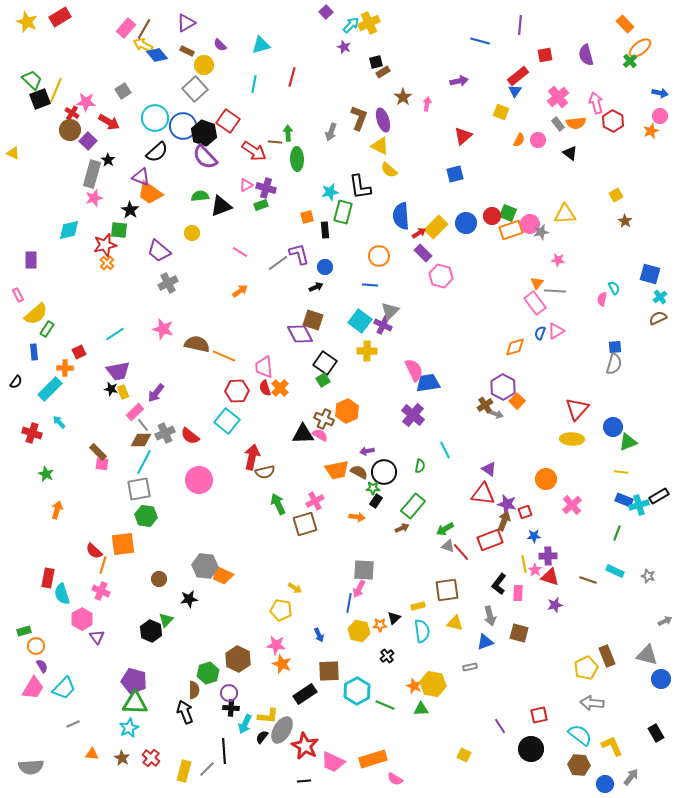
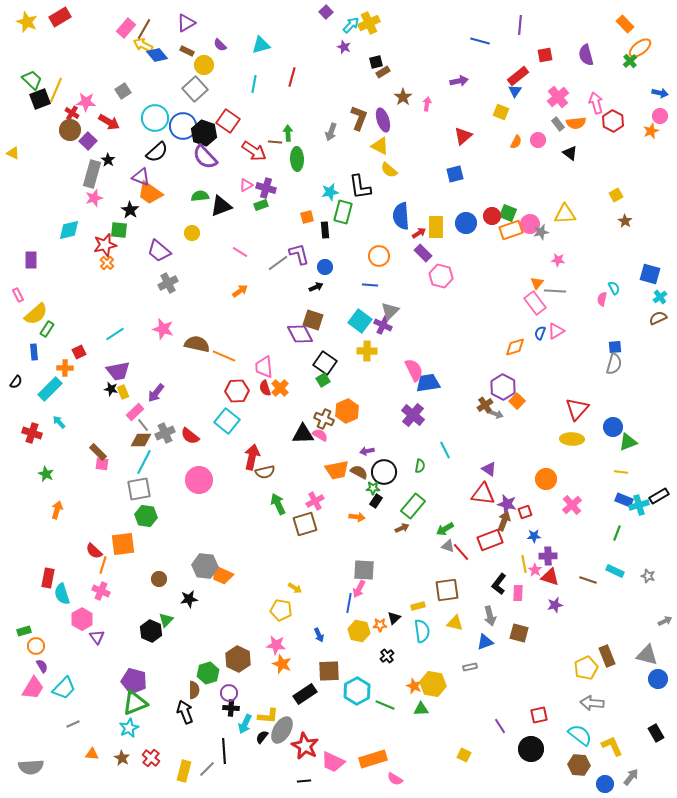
orange semicircle at (519, 140): moved 3 px left, 2 px down
yellow rectangle at (436, 227): rotated 45 degrees counterclockwise
blue circle at (661, 679): moved 3 px left
green triangle at (135, 703): rotated 24 degrees counterclockwise
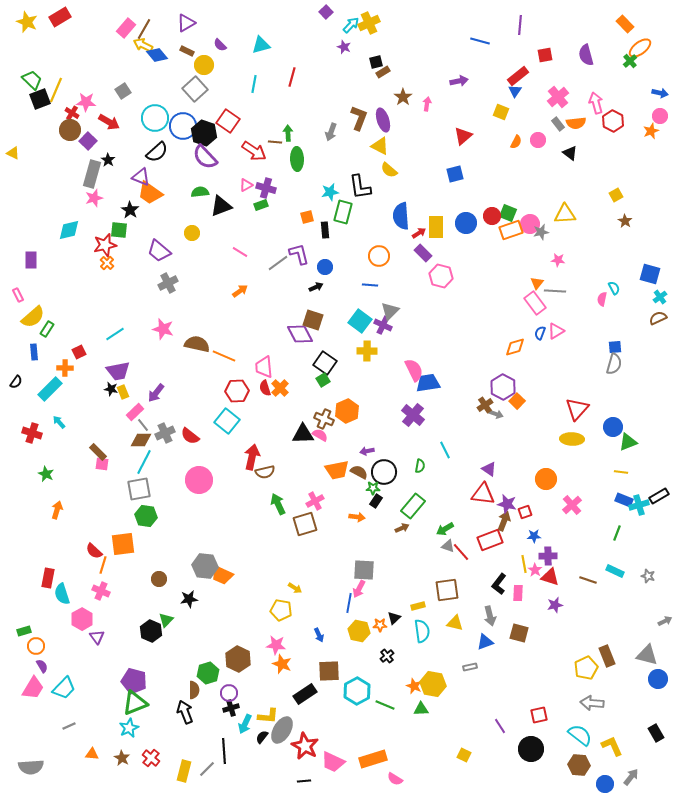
green semicircle at (200, 196): moved 4 px up
yellow semicircle at (36, 314): moved 3 px left, 3 px down
black cross at (231, 708): rotated 21 degrees counterclockwise
gray line at (73, 724): moved 4 px left, 2 px down
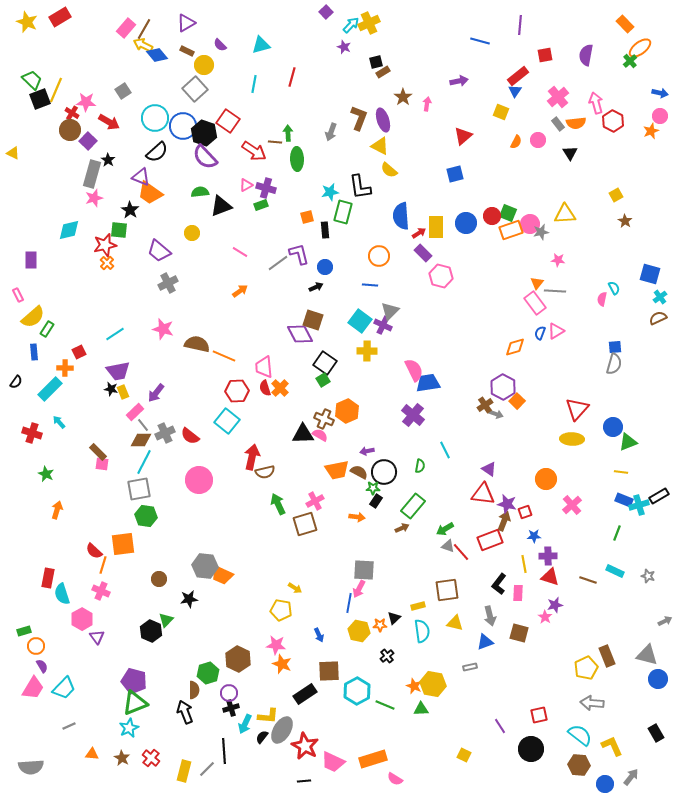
purple semicircle at (586, 55): rotated 25 degrees clockwise
black triangle at (570, 153): rotated 21 degrees clockwise
pink star at (535, 570): moved 10 px right, 47 px down
